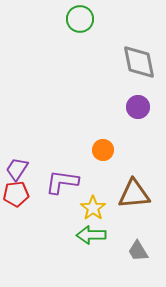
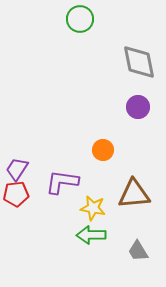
yellow star: rotated 25 degrees counterclockwise
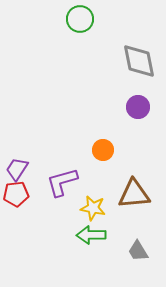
gray diamond: moved 1 px up
purple L-shape: rotated 24 degrees counterclockwise
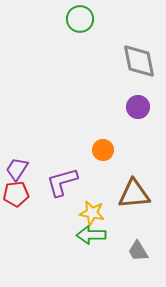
yellow star: moved 1 px left, 5 px down
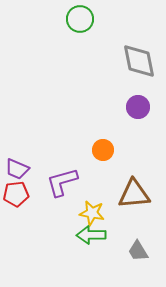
purple trapezoid: rotated 100 degrees counterclockwise
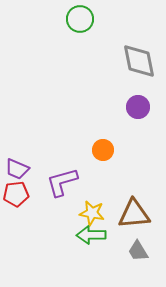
brown triangle: moved 20 px down
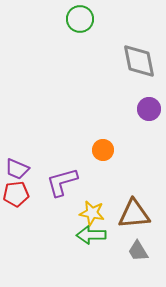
purple circle: moved 11 px right, 2 px down
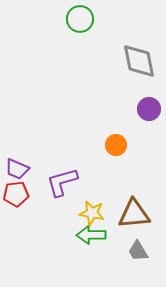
orange circle: moved 13 px right, 5 px up
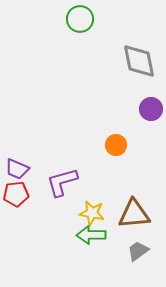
purple circle: moved 2 px right
gray trapezoid: rotated 85 degrees clockwise
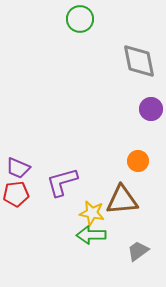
orange circle: moved 22 px right, 16 px down
purple trapezoid: moved 1 px right, 1 px up
brown triangle: moved 12 px left, 14 px up
